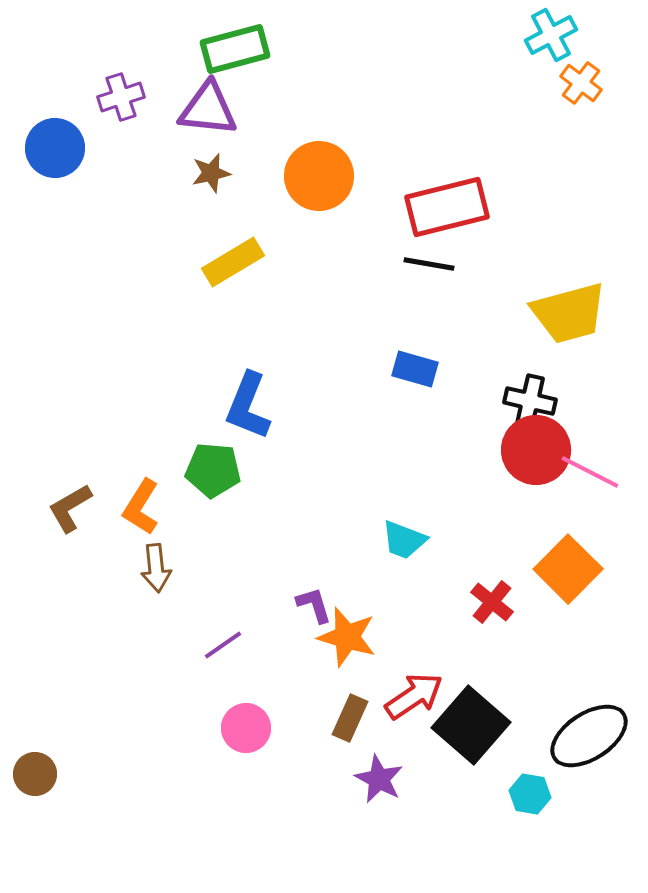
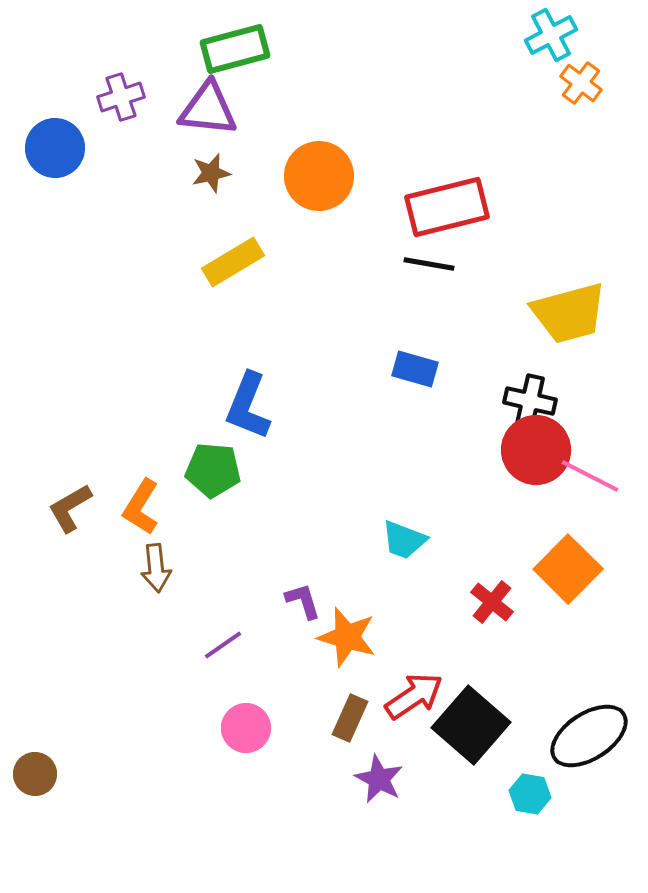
pink line: moved 4 px down
purple L-shape: moved 11 px left, 4 px up
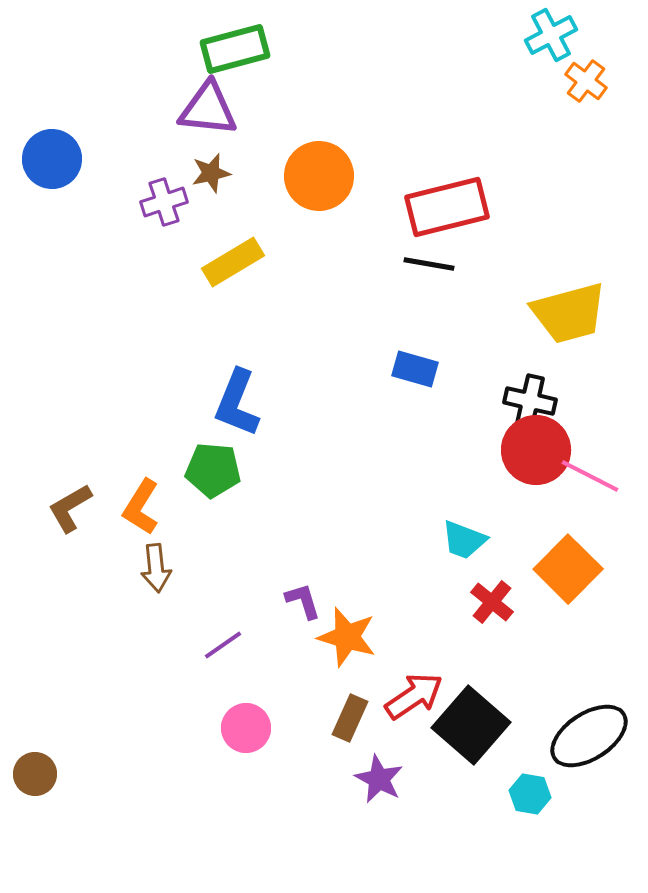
orange cross: moved 5 px right, 2 px up
purple cross: moved 43 px right, 105 px down
blue circle: moved 3 px left, 11 px down
blue L-shape: moved 11 px left, 3 px up
cyan trapezoid: moved 60 px right
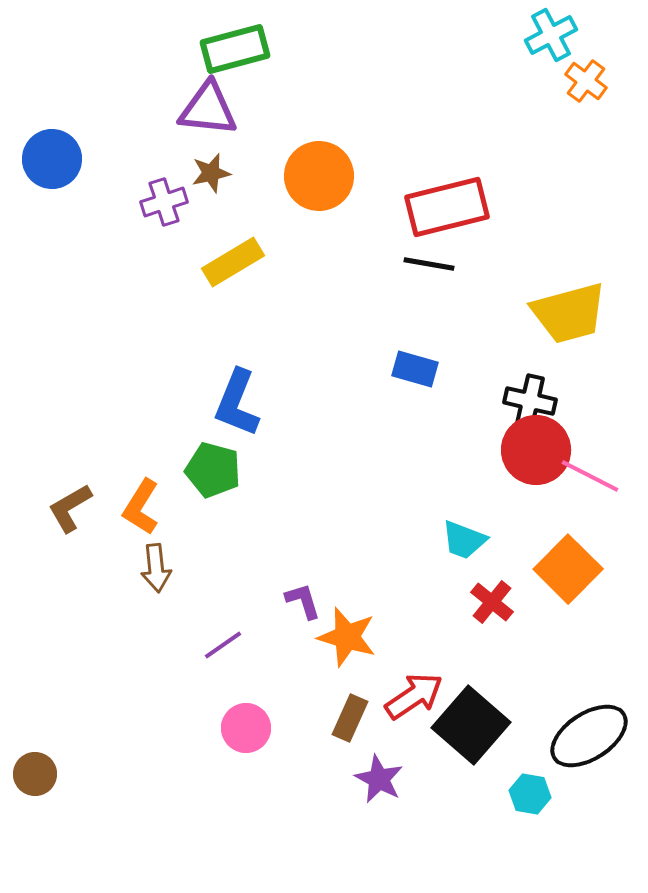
green pentagon: rotated 10 degrees clockwise
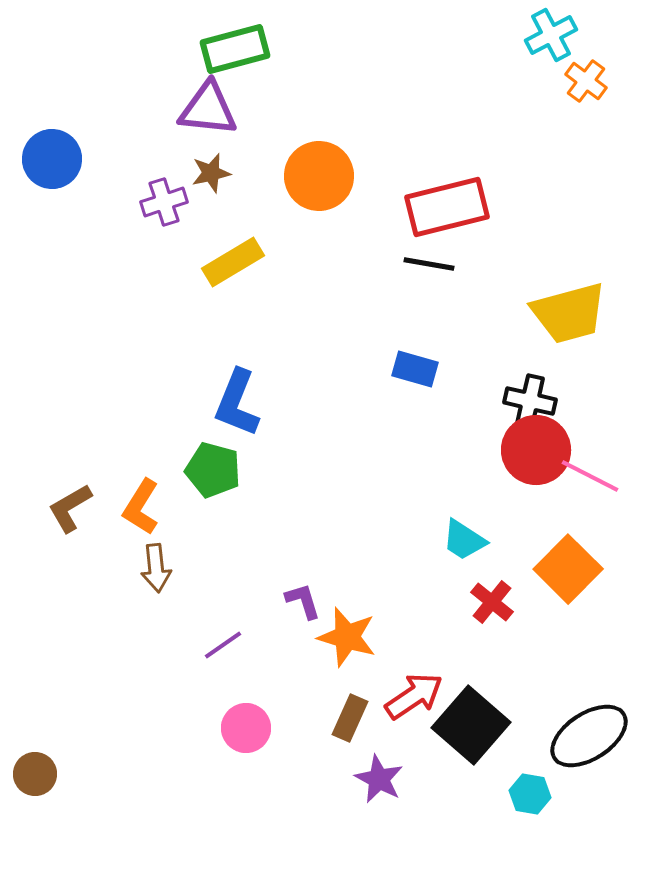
cyan trapezoid: rotated 12 degrees clockwise
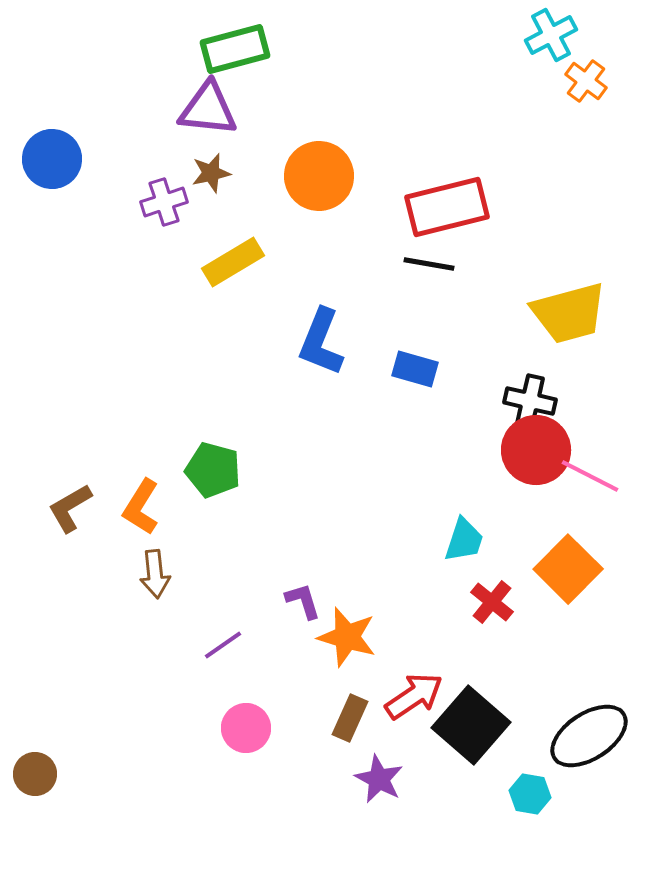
blue L-shape: moved 84 px right, 61 px up
cyan trapezoid: rotated 105 degrees counterclockwise
brown arrow: moved 1 px left, 6 px down
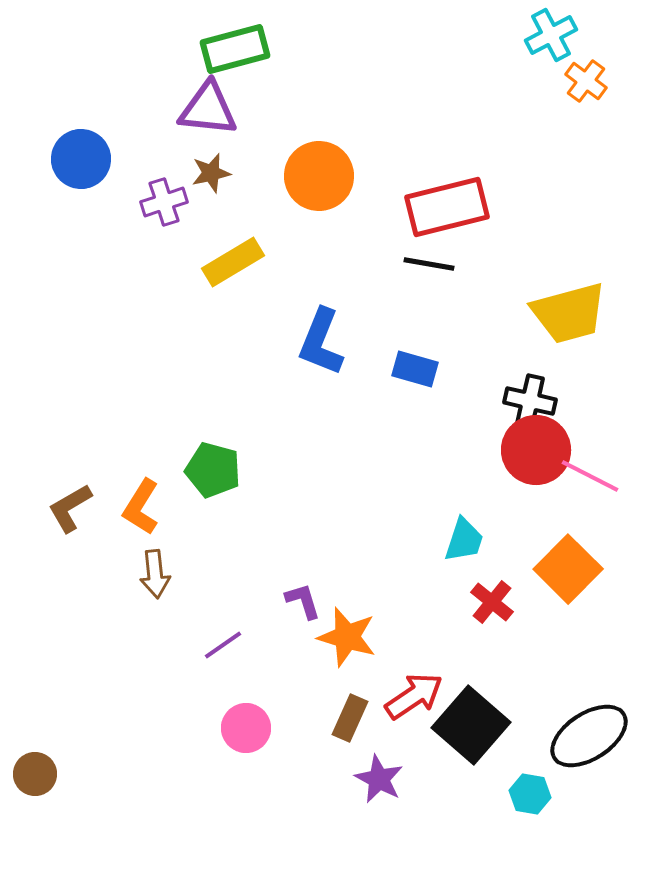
blue circle: moved 29 px right
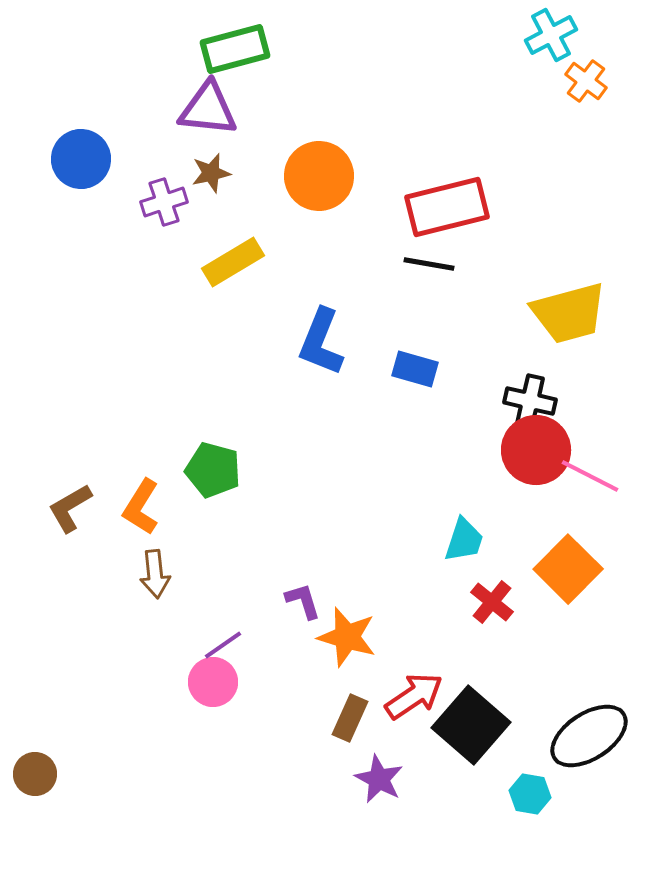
pink circle: moved 33 px left, 46 px up
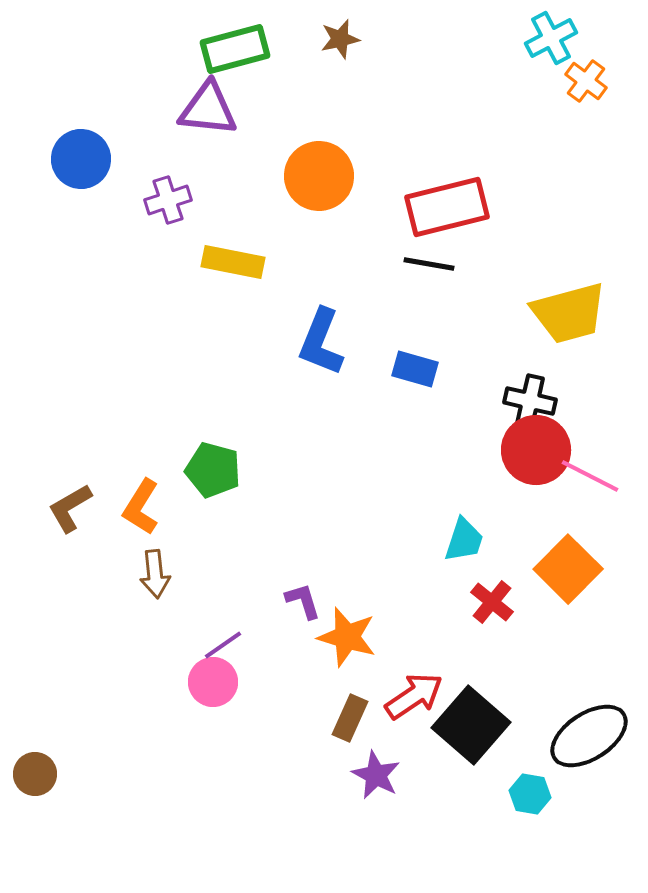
cyan cross: moved 3 px down
brown star: moved 129 px right, 134 px up
purple cross: moved 4 px right, 2 px up
yellow rectangle: rotated 42 degrees clockwise
purple star: moved 3 px left, 4 px up
